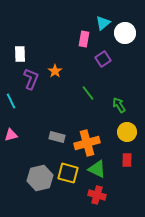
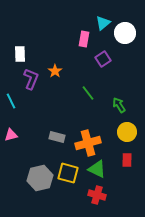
orange cross: moved 1 px right
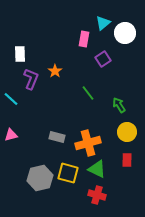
cyan line: moved 2 px up; rotated 21 degrees counterclockwise
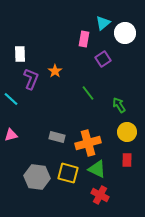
gray hexagon: moved 3 px left, 1 px up; rotated 20 degrees clockwise
red cross: moved 3 px right; rotated 12 degrees clockwise
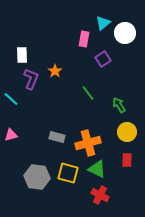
white rectangle: moved 2 px right, 1 px down
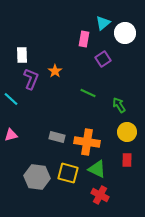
green line: rotated 28 degrees counterclockwise
orange cross: moved 1 px left, 1 px up; rotated 25 degrees clockwise
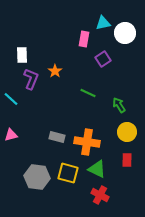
cyan triangle: rotated 28 degrees clockwise
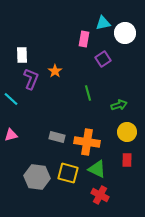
green line: rotated 49 degrees clockwise
green arrow: rotated 105 degrees clockwise
